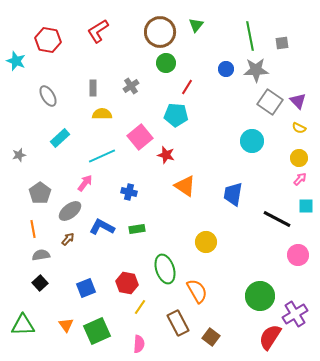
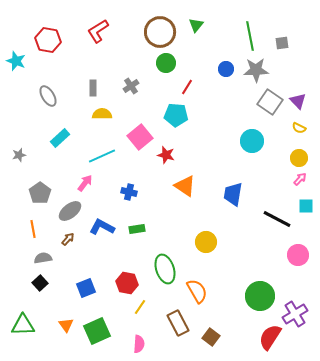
gray semicircle at (41, 255): moved 2 px right, 3 px down
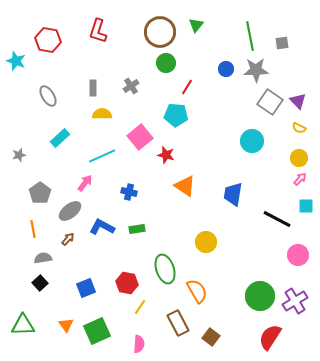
red L-shape at (98, 31): rotated 40 degrees counterclockwise
purple cross at (295, 314): moved 13 px up
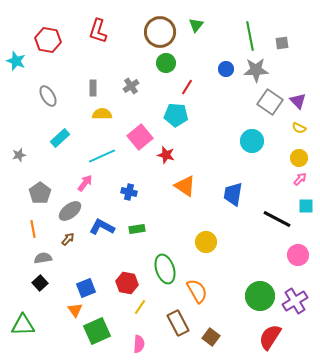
orange triangle at (66, 325): moved 9 px right, 15 px up
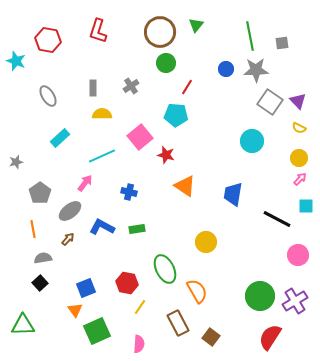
gray star at (19, 155): moved 3 px left, 7 px down
green ellipse at (165, 269): rotated 8 degrees counterclockwise
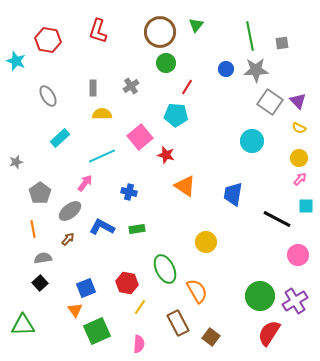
red semicircle at (270, 337): moved 1 px left, 4 px up
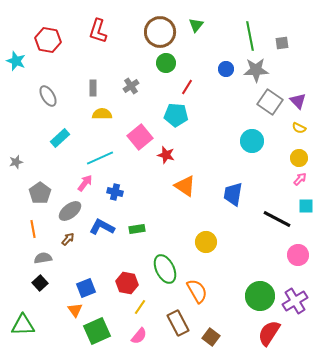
cyan line at (102, 156): moved 2 px left, 2 px down
blue cross at (129, 192): moved 14 px left
pink semicircle at (139, 344): moved 8 px up; rotated 36 degrees clockwise
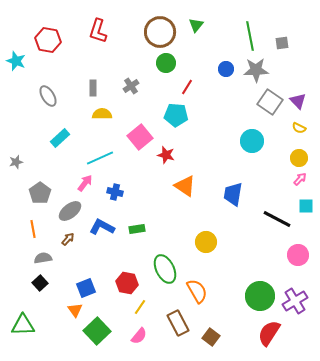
green square at (97, 331): rotated 20 degrees counterclockwise
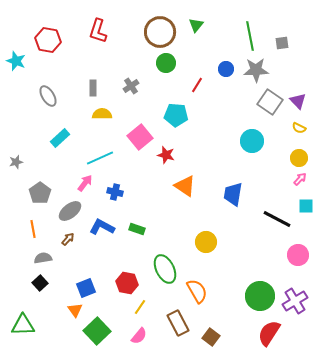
red line at (187, 87): moved 10 px right, 2 px up
green rectangle at (137, 229): rotated 28 degrees clockwise
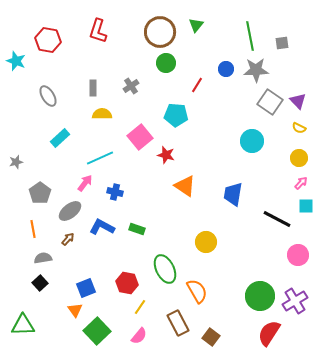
pink arrow at (300, 179): moved 1 px right, 4 px down
